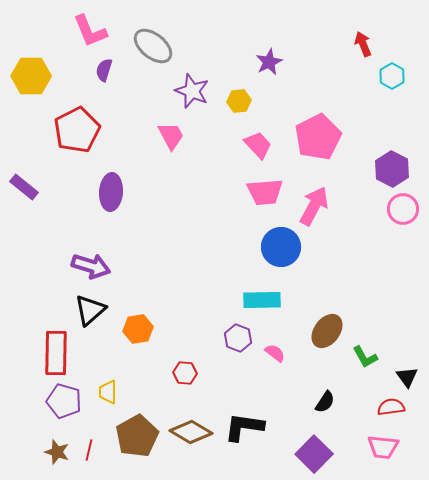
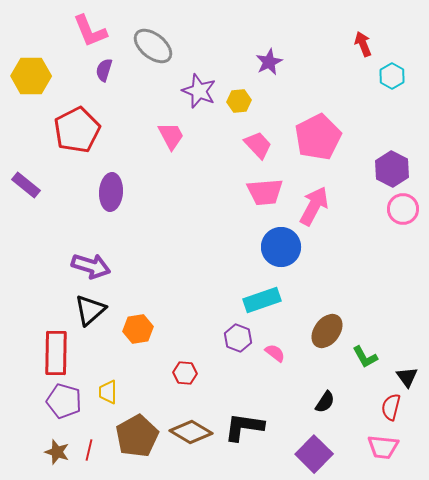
purple star at (192, 91): moved 7 px right
purple rectangle at (24, 187): moved 2 px right, 2 px up
cyan rectangle at (262, 300): rotated 18 degrees counterclockwise
red semicircle at (391, 407): rotated 68 degrees counterclockwise
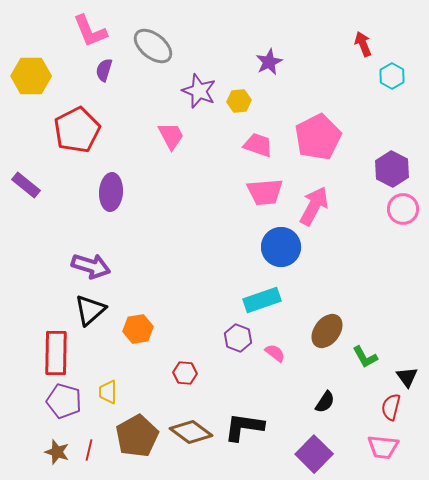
pink trapezoid at (258, 145): rotated 28 degrees counterclockwise
brown diamond at (191, 432): rotated 6 degrees clockwise
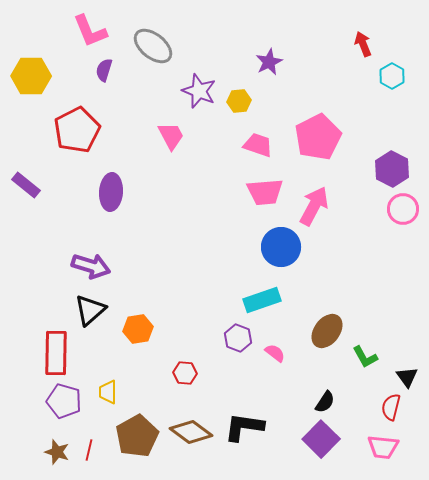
purple square at (314, 454): moved 7 px right, 15 px up
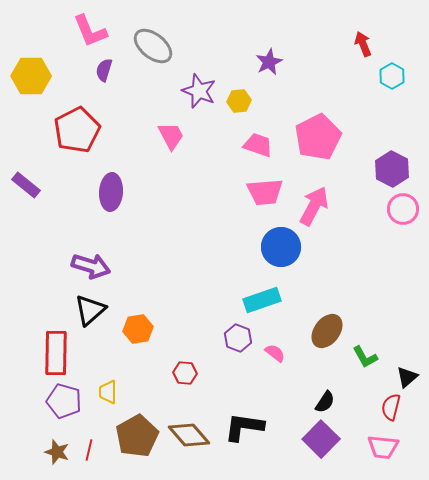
black triangle at (407, 377): rotated 25 degrees clockwise
brown diamond at (191, 432): moved 2 px left, 3 px down; rotated 12 degrees clockwise
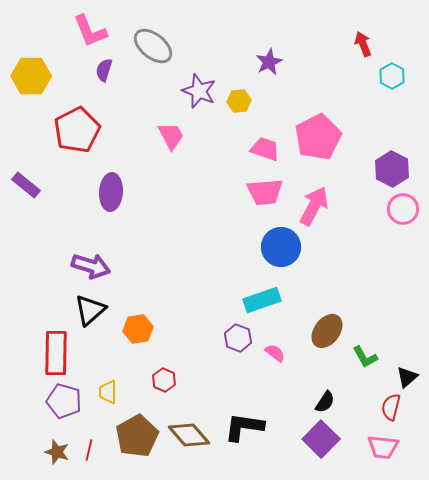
pink trapezoid at (258, 145): moved 7 px right, 4 px down
red hexagon at (185, 373): moved 21 px left, 7 px down; rotated 20 degrees clockwise
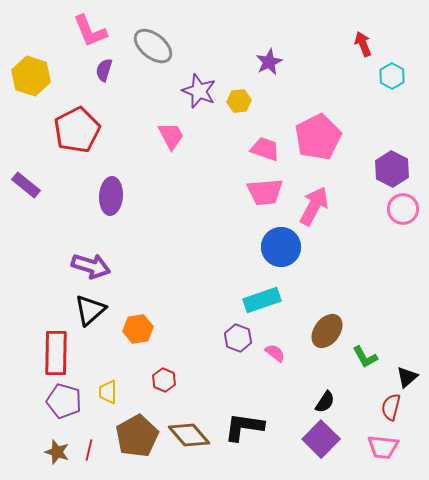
yellow hexagon at (31, 76): rotated 18 degrees clockwise
purple ellipse at (111, 192): moved 4 px down
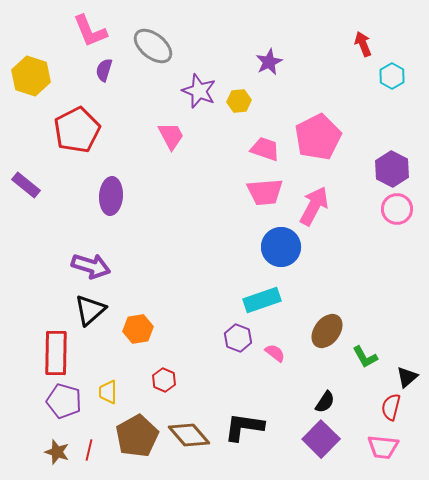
pink circle at (403, 209): moved 6 px left
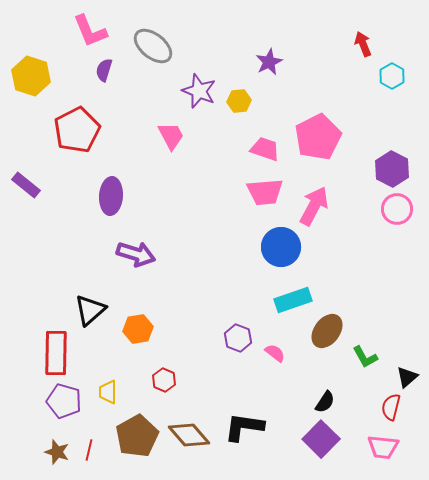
purple arrow at (91, 266): moved 45 px right, 12 px up
cyan rectangle at (262, 300): moved 31 px right
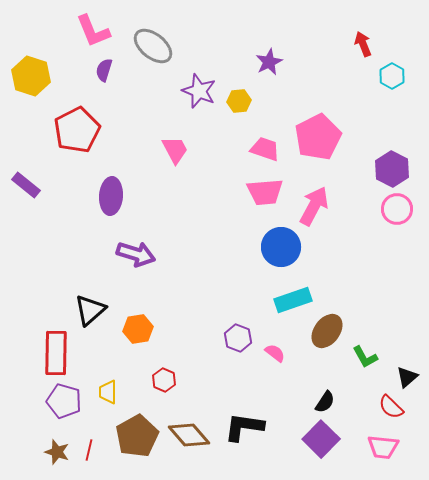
pink L-shape at (90, 31): moved 3 px right
pink trapezoid at (171, 136): moved 4 px right, 14 px down
red semicircle at (391, 407): rotated 60 degrees counterclockwise
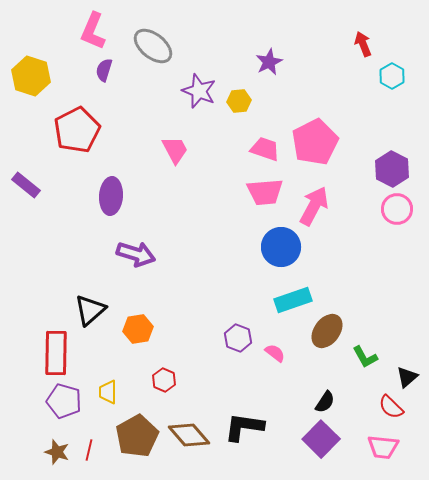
pink L-shape at (93, 31): rotated 45 degrees clockwise
pink pentagon at (318, 137): moved 3 px left, 5 px down
